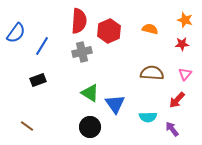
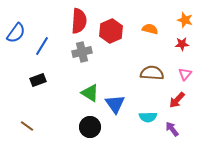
red hexagon: moved 2 px right
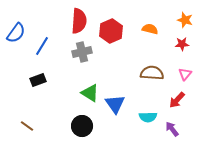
black circle: moved 8 px left, 1 px up
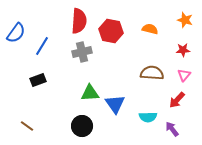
red hexagon: rotated 25 degrees counterclockwise
red star: moved 1 px right, 6 px down
pink triangle: moved 1 px left, 1 px down
green triangle: rotated 36 degrees counterclockwise
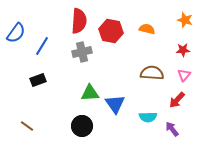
orange semicircle: moved 3 px left
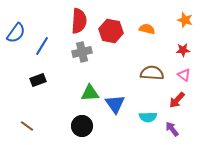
pink triangle: rotated 32 degrees counterclockwise
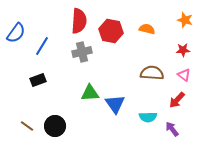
black circle: moved 27 px left
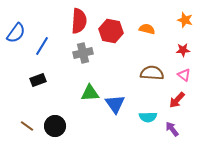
gray cross: moved 1 px right, 1 px down
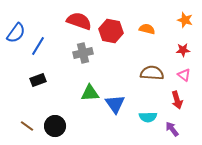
red semicircle: rotated 75 degrees counterclockwise
blue line: moved 4 px left
red arrow: rotated 60 degrees counterclockwise
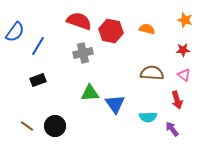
blue semicircle: moved 1 px left, 1 px up
